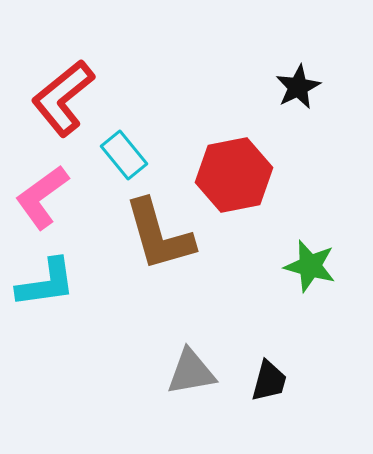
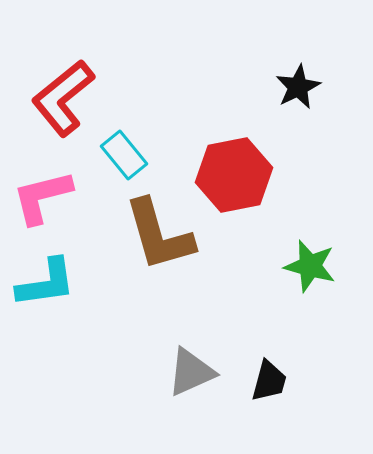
pink L-shape: rotated 22 degrees clockwise
gray triangle: rotated 14 degrees counterclockwise
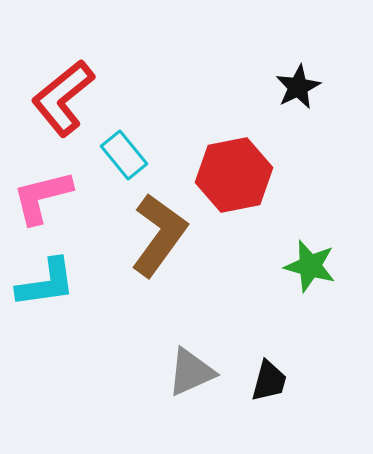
brown L-shape: rotated 128 degrees counterclockwise
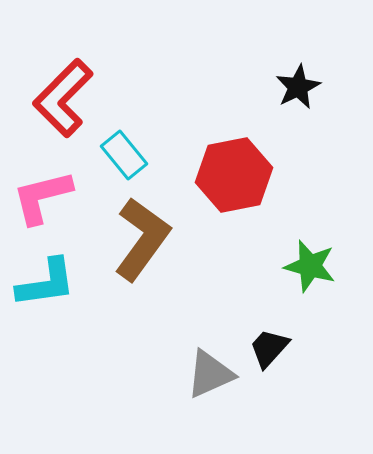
red L-shape: rotated 6 degrees counterclockwise
brown L-shape: moved 17 px left, 4 px down
gray triangle: moved 19 px right, 2 px down
black trapezoid: moved 33 px up; rotated 153 degrees counterclockwise
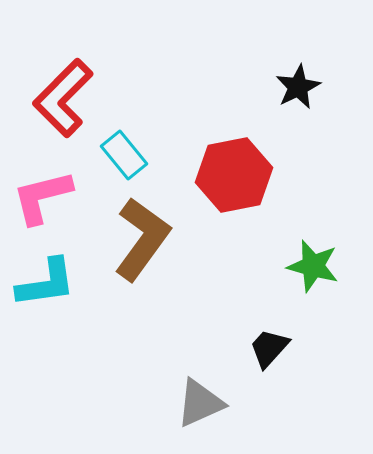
green star: moved 3 px right
gray triangle: moved 10 px left, 29 px down
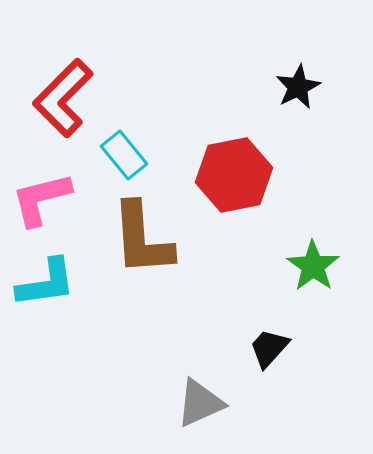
pink L-shape: moved 1 px left, 2 px down
brown L-shape: rotated 140 degrees clockwise
green star: rotated 20 degrees clockwise
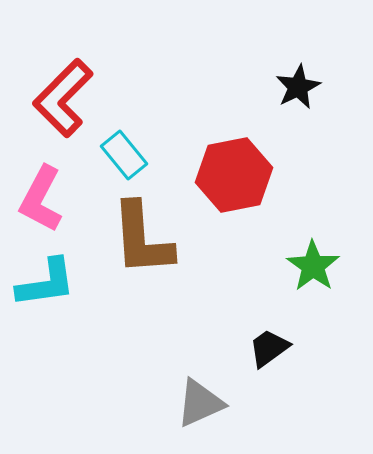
pink L-shape: rotated 48 degrees counterclockwise
black trapezoid: rotated 12 degrees clockwise
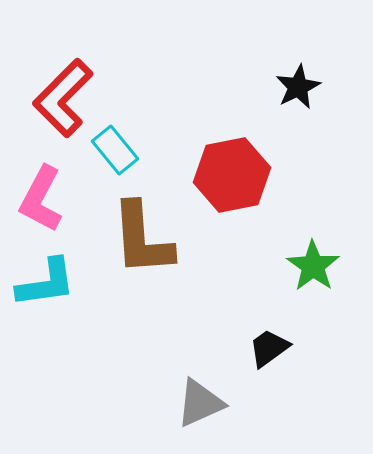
cyan rectangle: moved 9 px left, 5 px up
red hexagon: moved 2 px left
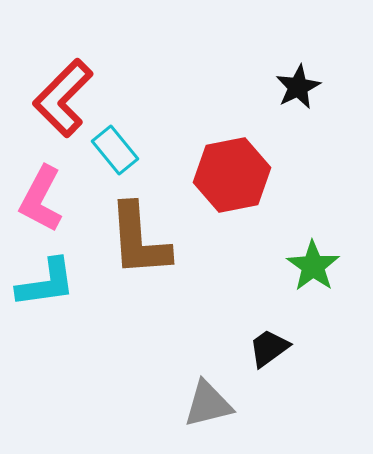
brown L-shape: moved 3 px left, 1 px down
gray triangle: moved 8 px right, 1 px down; rotated 10 degrees clockwise
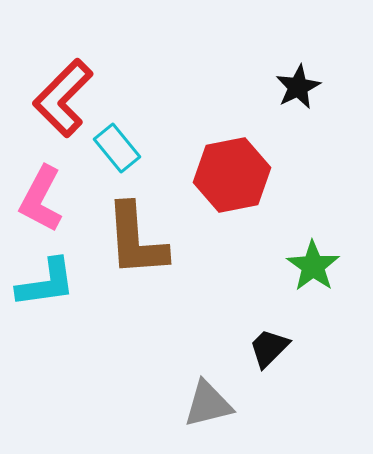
cyan rectangle: moved 2 px right, 2 px up
brown L-shape: moved 3 px left
black trapezoid: rotated 9 degrees counterclockwise
